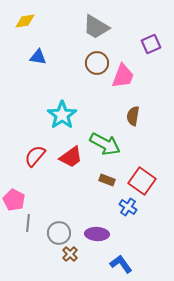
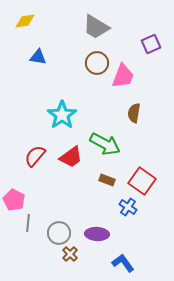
brown semicircle: moved 1 px right, 3 px up
blue L-shape: moved 2 px right, 1 px up
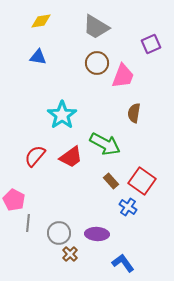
yellow diamond: moved 16 px right
brown rectangle: moved 4 px right, 1 px down; rotated 28 degrees clockwise
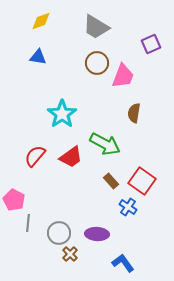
yellow diamond: rotated 10 degrees counterclockwise
cyan star: moved 1 px up
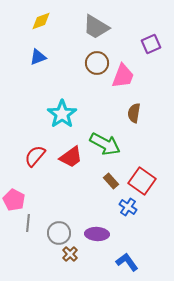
blue triangle: rotated 30 degrees counterclockwise
blue L-shape: moved 4 px right, 1 px up
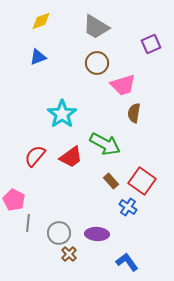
pink trapezoid: moved 9 px down; rotated 52 degrees clockwise
brown cross: moved 1 px left
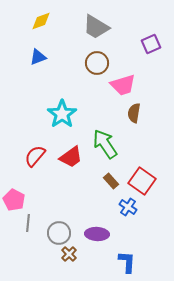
green arrow: rotated 152 degrees counterclockwise
blue L-shape: rotated 40 degrees clockwise
